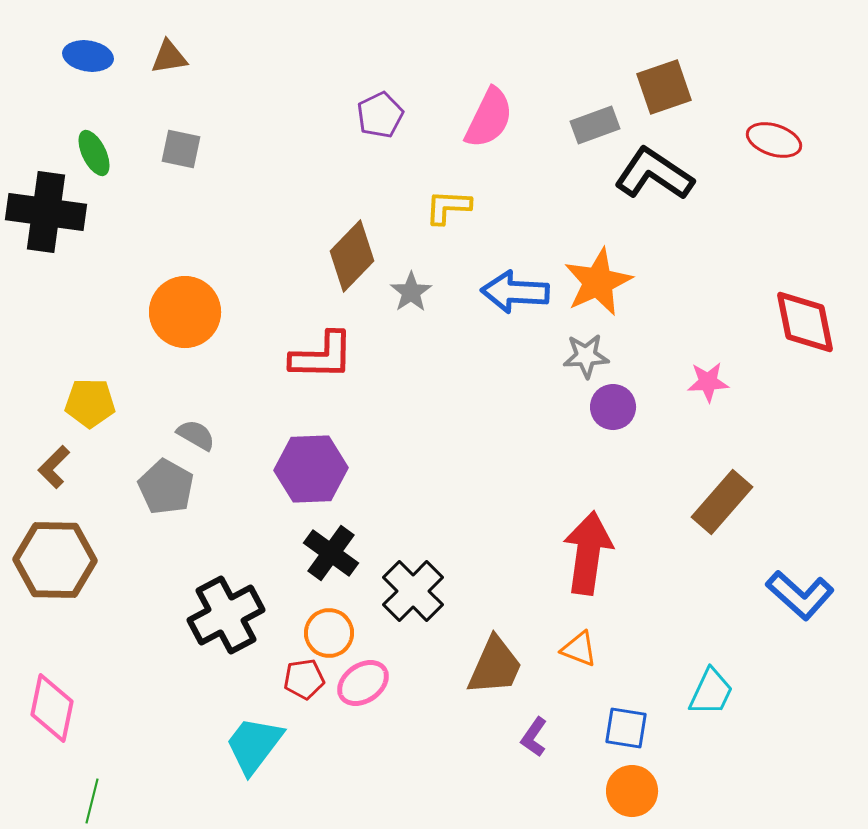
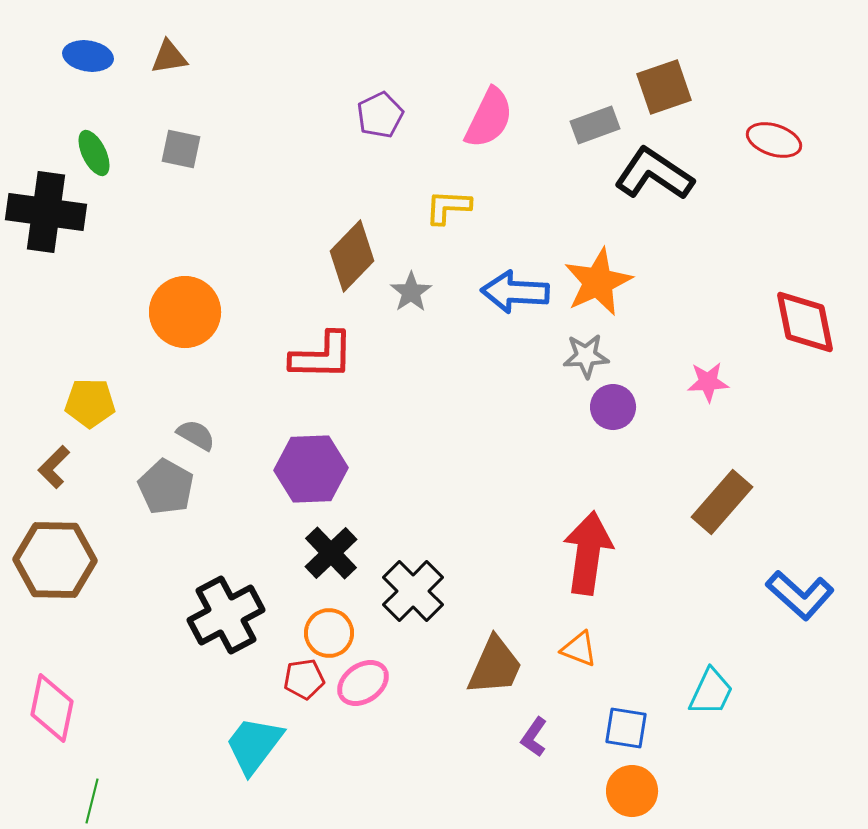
black cross at (331, 553): rotated 10 degrees clockwise
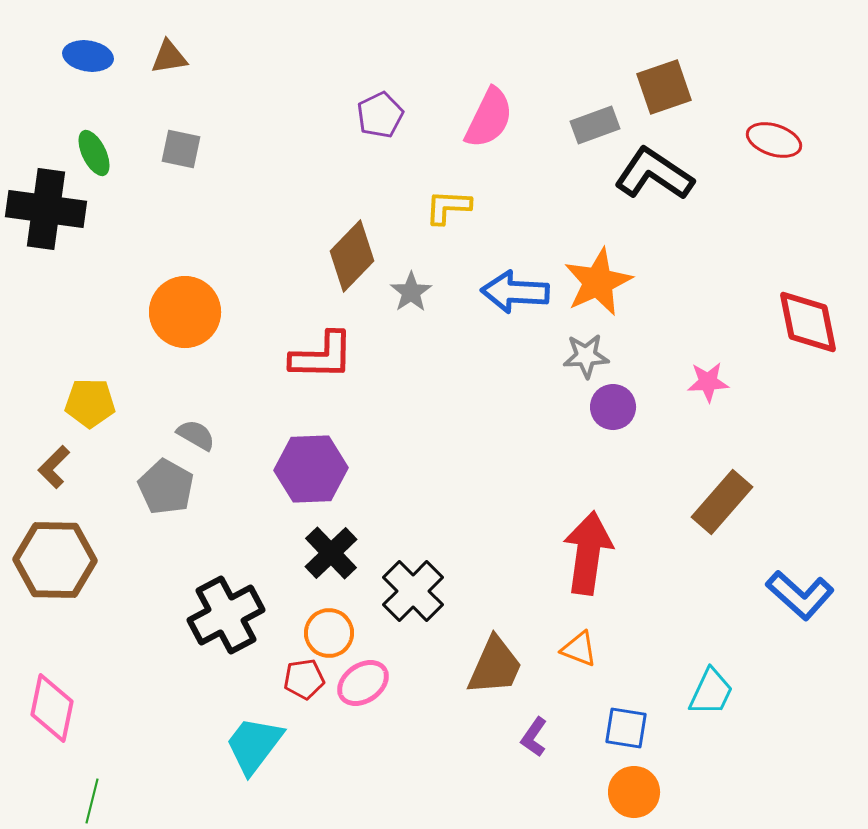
black cross at (46, 212): moved 3 px up
red diamond at (805, 322): moved 3 px right
orange circle at (632, 791): moved 2 px right, 1 px down
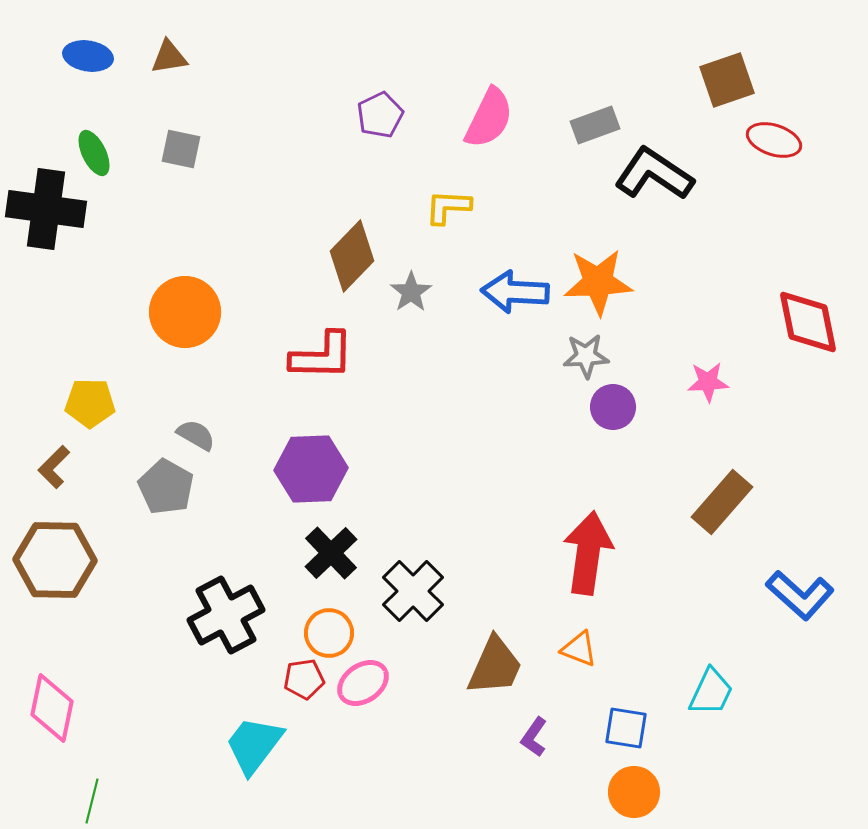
brown square at (664, 87): moved 63 px right, 7 px up
orange star at (598, 282): rotated 22 degrees clockwise
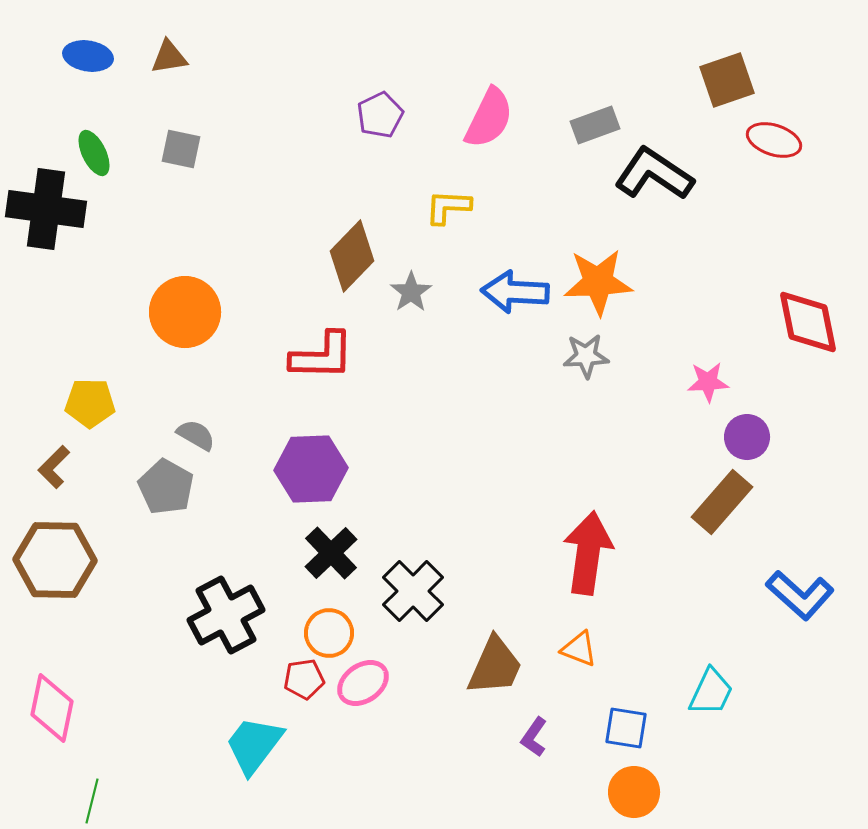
purple circle at (613, 407): moved 134 px right, 30 px down
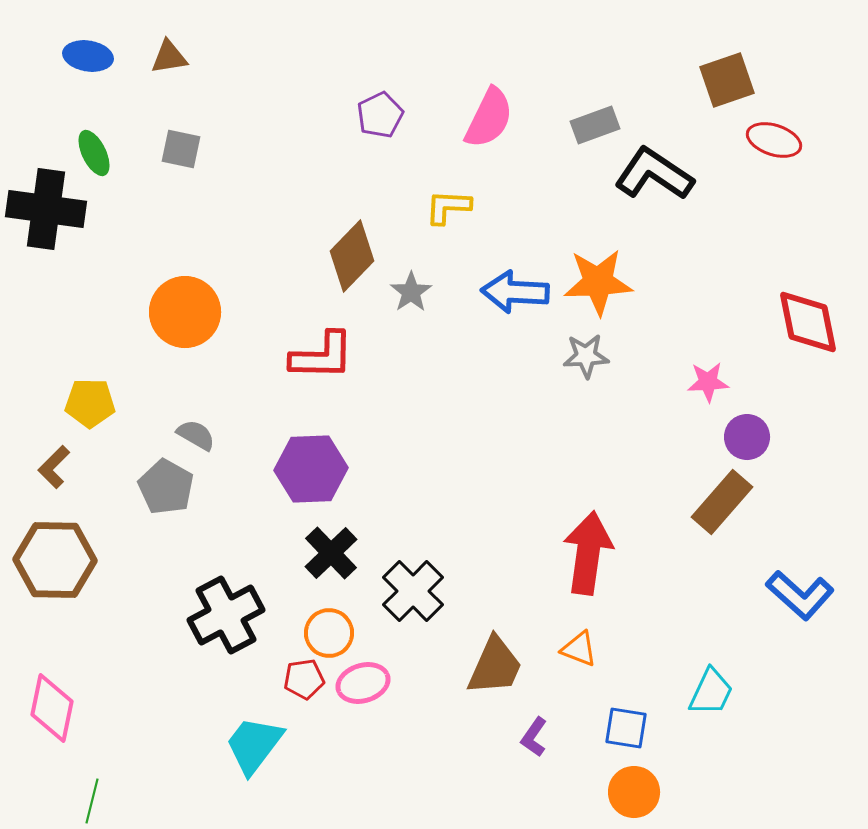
pink ellipse at (363, 683): rotated 18 degrees clockwise
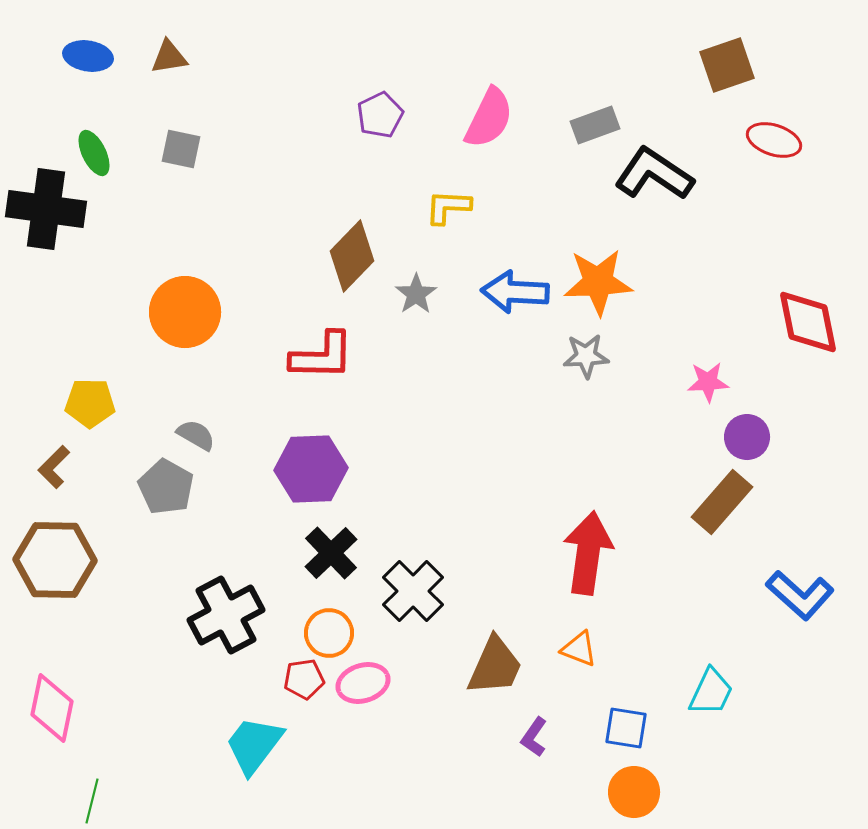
brown square at (727, 80): moved 15 px up
gray star at (411, 292): moved 5 px right, 2 px down
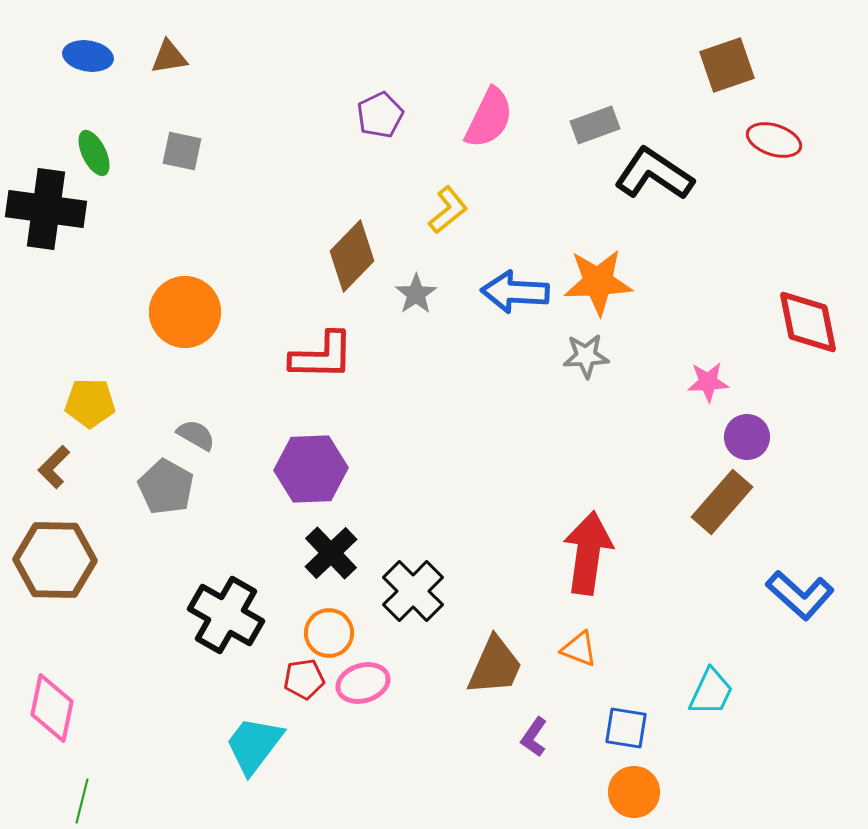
gray square at (181, 149): moved 1 px right, 2 px down
yellow L-shape at (448, 207): moved 3 px down; rotated 138 degrees clockwise
black cross at (226, 615): rotated 32 degrees counterclockwise
green line at (92, 801): moved 10 px left
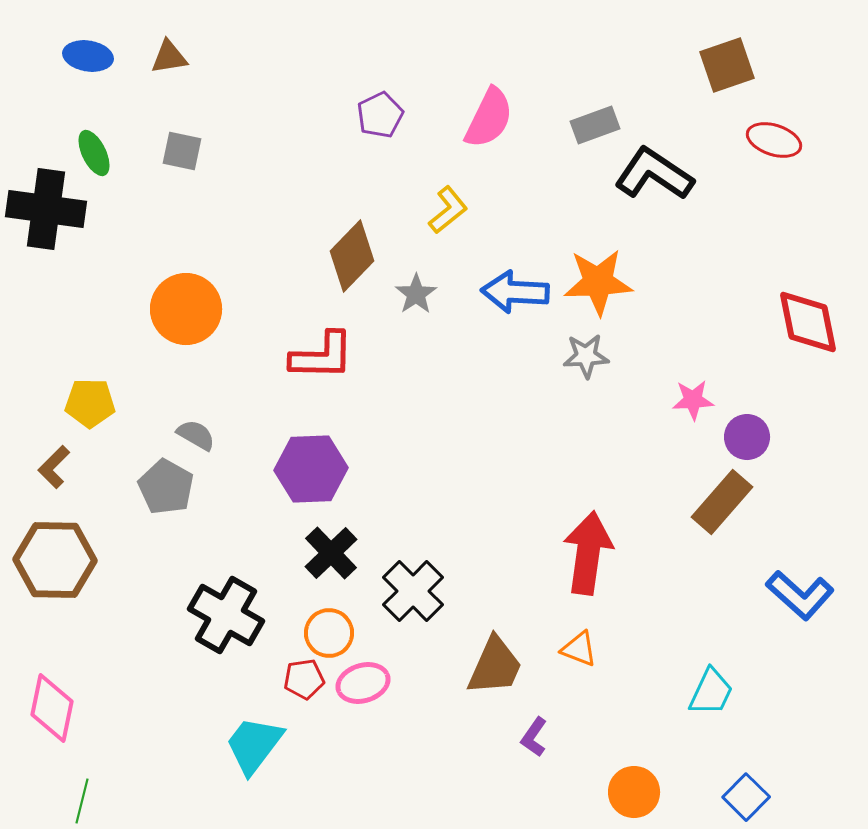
orange circle at (185, 312): moved 1 px right, 3 px up
pink star at (708, 382): moved 15 px left, 18 px down
blue square at (626, 728): moved 120 px right, 69 px down; rotated 36 degrees clockwise
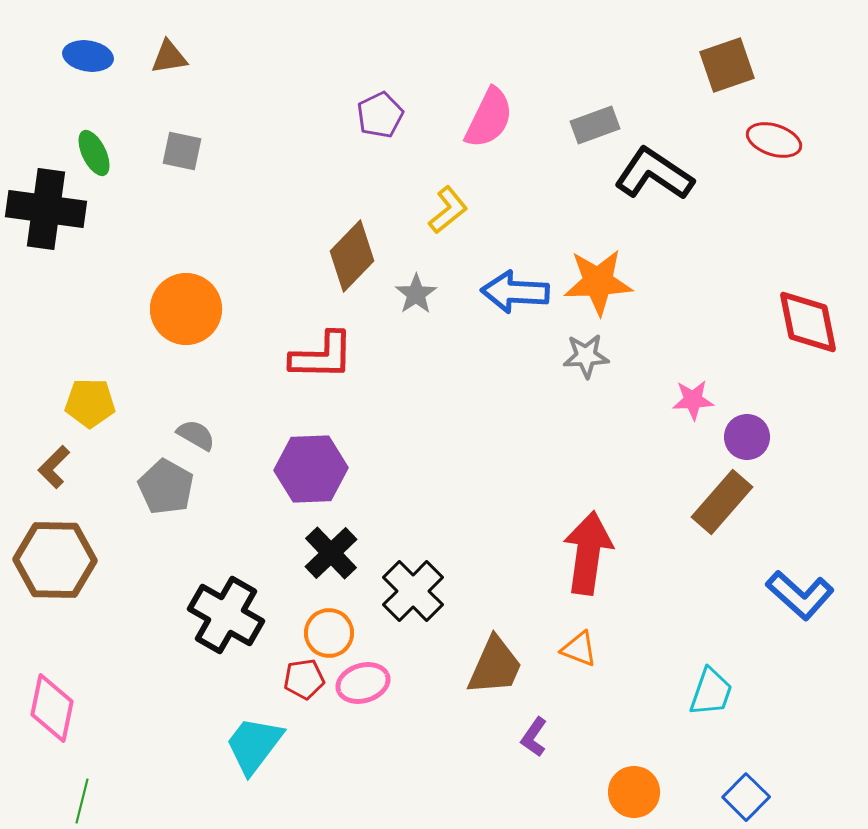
cyan trapezoid at (711, 692): rotated 6 degrees counterclockwise
